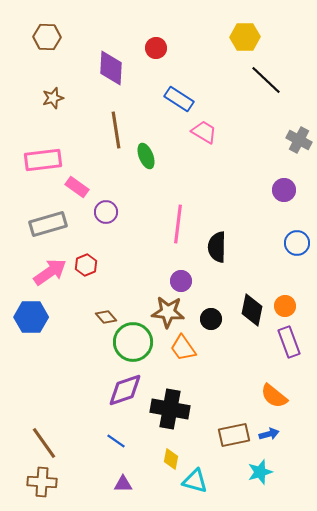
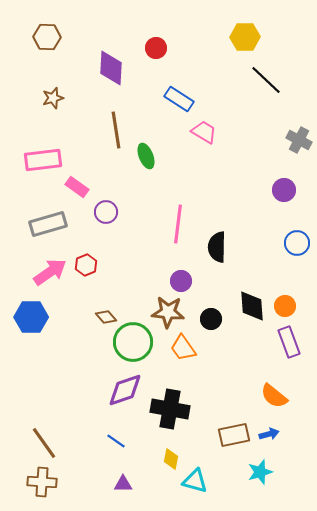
black diamond at (252, 310): moved 4 px up; rotated 16 degrees counterclockwise
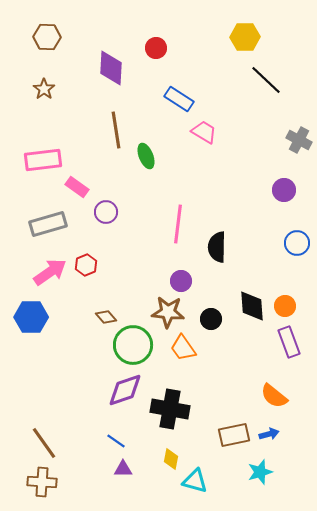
brown star at (53, 98): moved 9 px left, 9 px up; rotated 20 degrees counterclockwise
green circle at (133, 342): moved 3 px down
purple triangle at (123, 484): moved 15 px up
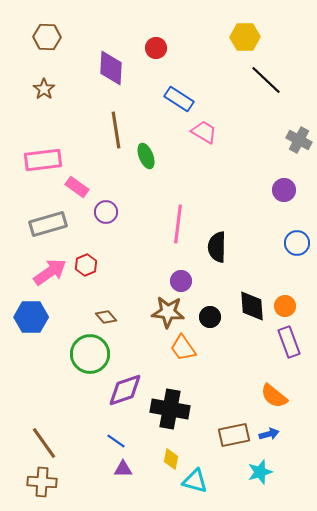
black circle at (211, 319): moved 1 px left, 2 px up
green circle at (133, 345): moved 43 px left, 9 px down
